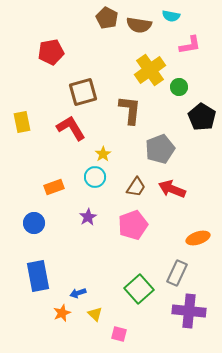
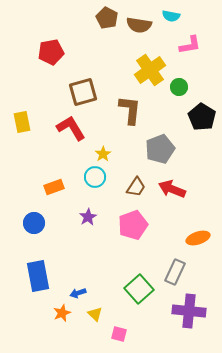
gray rectangle: moved 2 px left, 1 px up
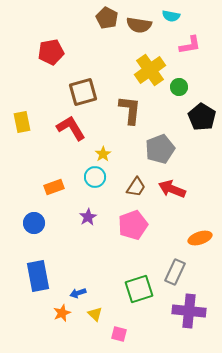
orange ellipse: moved 2 px right
green square: rotated 24 degrees clockwise
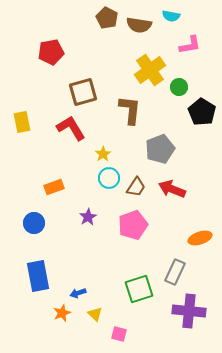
black pentagon: moved 5 px up
cyan circle: moved 14 px right, 1 px down
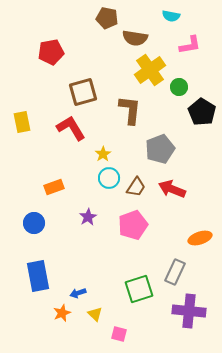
brown pentagon: rotated 15 degrees counterclockwise
brown semicircle: moved 4 px left, 13 px down
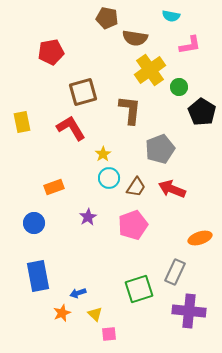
pink square: moved 10 px left; rotated 21 degrees counterclockwise
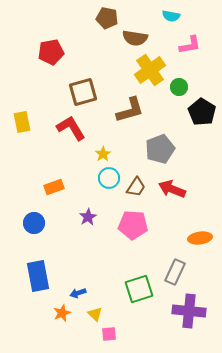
brown L-shape: rotated 68 degrees clockwise
pink pentagon: rotated 24 degrees clockwise
orange ellipse: rotated 10 degrees clockwise
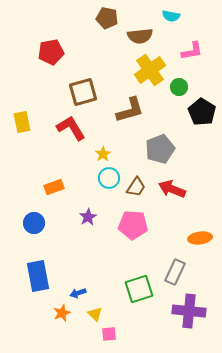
brown semicircle: moved 5 px right, 2 px up; rotated 15 degrees counterclockwise
pink L-shape: moved 2 px right, 6 px down
